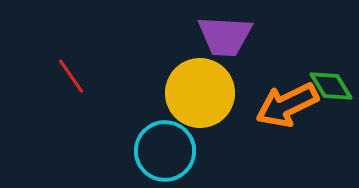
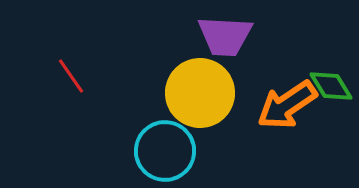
orange arrow: rotated 8 degrees counterclockwise
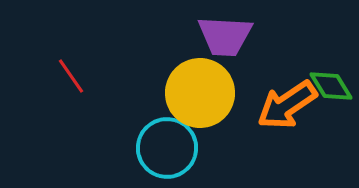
cyan circle: moved 2 px right, 3 px up
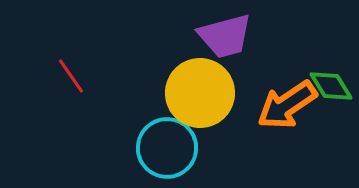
purple trapezoid: rotated 18 degrees counterclockwise
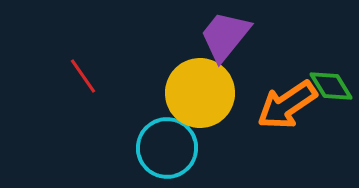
purple trapezoid: rotated 144 degrees clockwise
red line: moved 12 px right
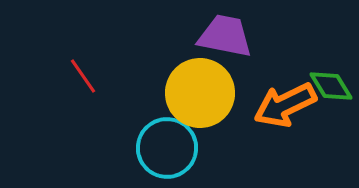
purple trapezoid: rotated 62 degrees clockwise
orange arrow: moved 2 px left; rotated 8 degrees clockwise
